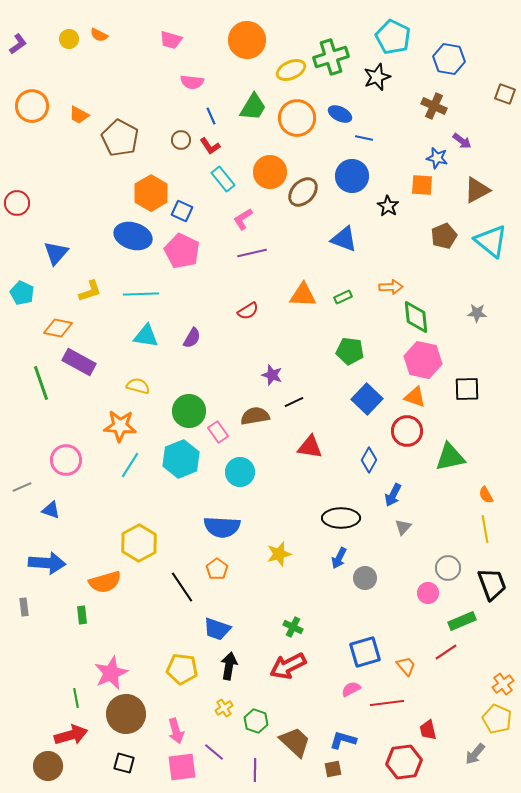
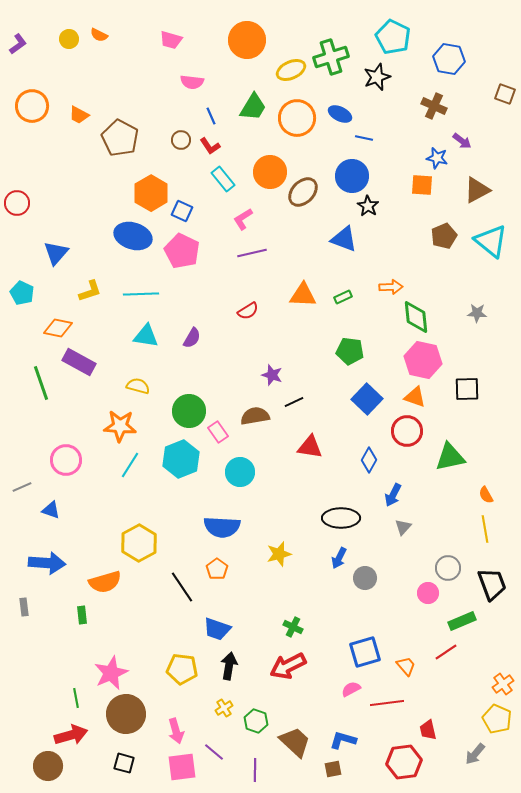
black star at (388, 206): moved 20 px left
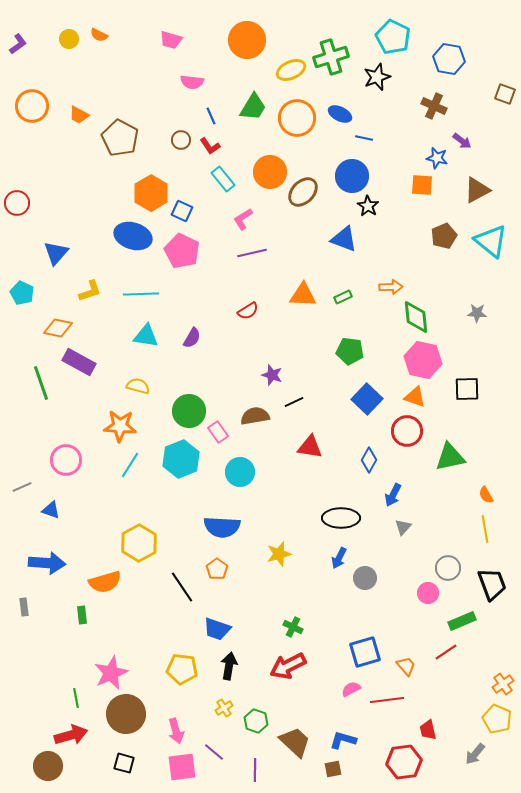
red line at (387, 703): moved 3 px up
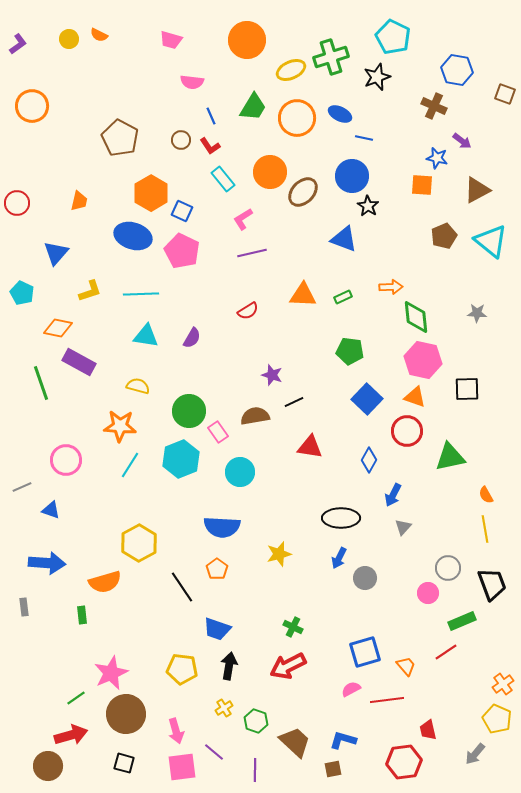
blue hexagon at (449, 59): moved 8 px right, 11 px down
orange trapezoid at (79, 115): moved 86 px down; rotated 105 degrees counterclockwise
green line at (76, 698): rotated 66 degrees clockwise
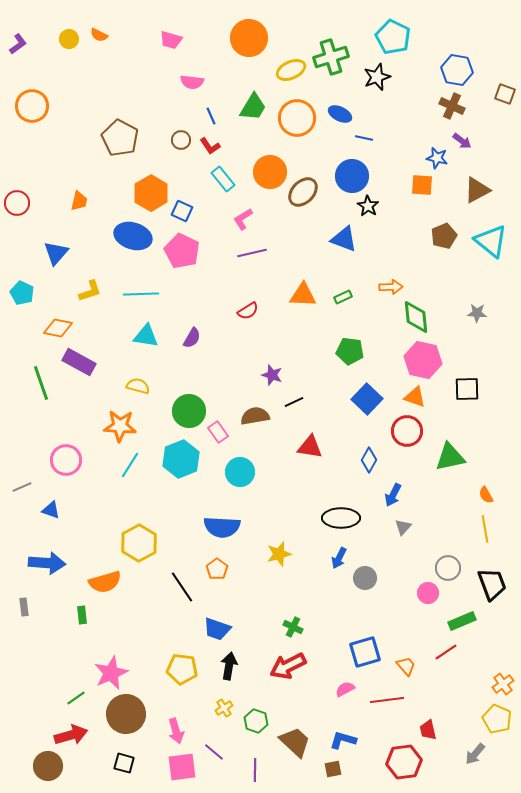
orange circle at (247, 40): moved 2 px right, 2 px up
brown cross at (434, 106): moved 18 px right
pink semicircle at (351, 689): moved 6 px left
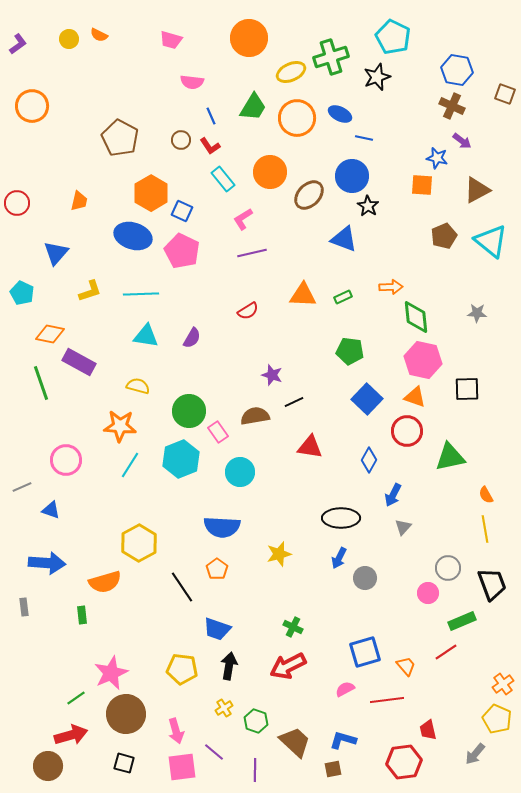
yellow ellipse at (291, 70): moved 2 px down
brown ellipse at (303, 192): moved 6 px right, 3 px down
orange diamond at (58, 328): moved 8 px left, 6 px down
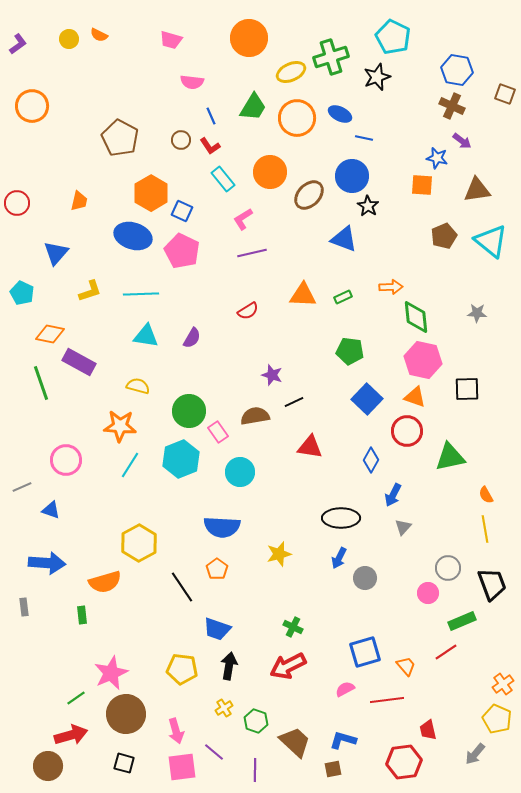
brown triangle at (477, 190): rotated 20 degrees clockwise
blue diamond at (369, 460): moved 2 px right
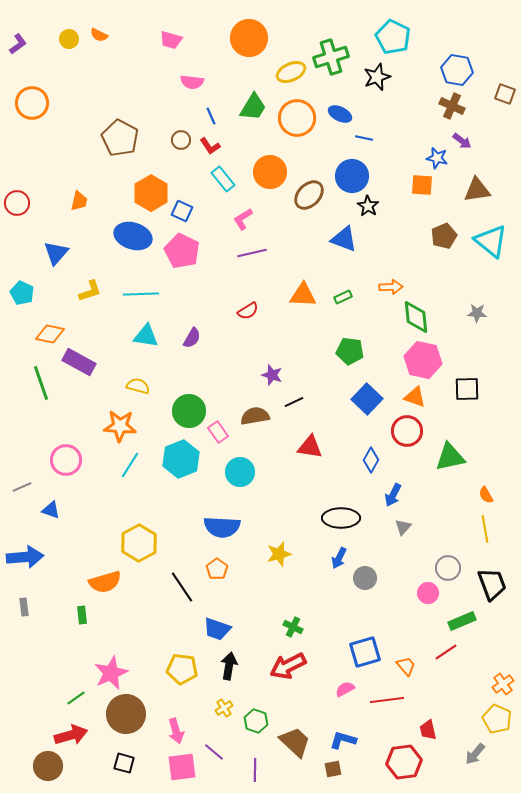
orange circle at (32, 106): moved 3 px up
blue arrow at (47, 563): moved 22 px left, 6 px up; rotated 9 degrees counterclockwise
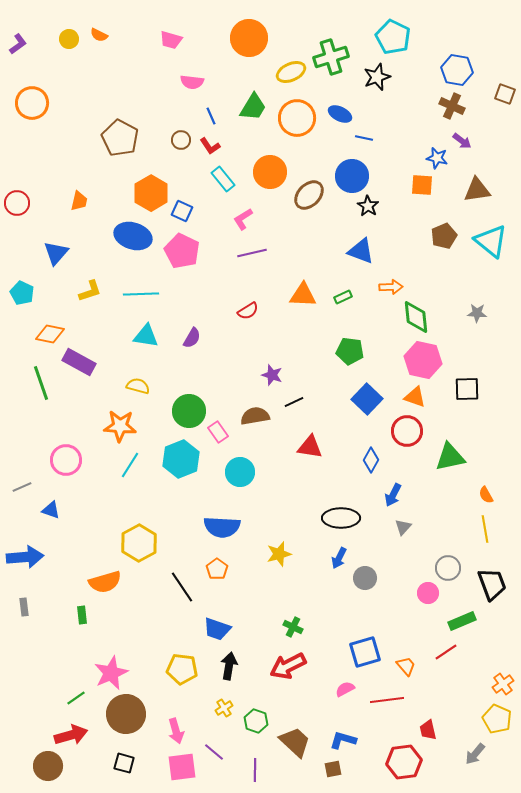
blue triangle at (344, 239): moved 17 px right, 12 px down
